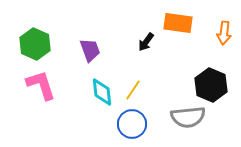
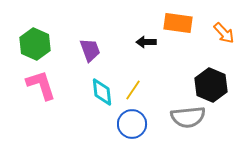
orange arrow: rotated 50 degrees counterclockwise
black arrow: rotated 54 degrees clockwise
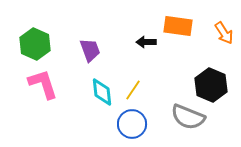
orange rectangle: moved 3 px down
orange arrow: rotated 10 degrees clockwise
pink L-shape: moved 2 px right, 1 px up
gray semicircle: rotated 28 degrees clockwise
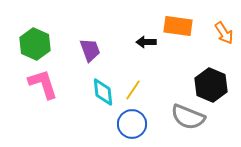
cyan diamond: moved 1 px right
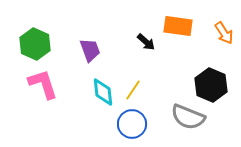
black arrow: rotated 138 degrees counterclockwise
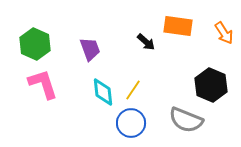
purple trapezoid: moved 1 px up
gray semicircle: moved 2 px left, 3 px down
blue circle: moved 1 px left, 1 px up
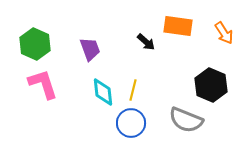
yellow line: rotated 20 degrees counterclockwise
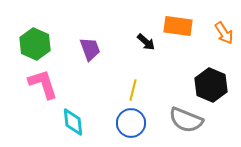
cyan diamond: moved 30 px left, 30 px down
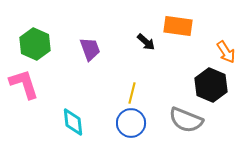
orange arrow: moved 2 px right, 19 px down
pink L-shape: moved 19 px left
yellow line: moved 1 px left, 3 px down
